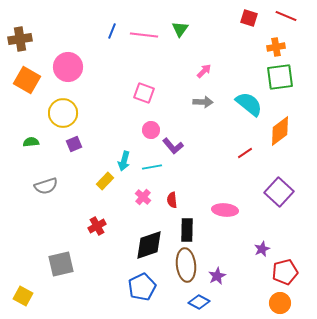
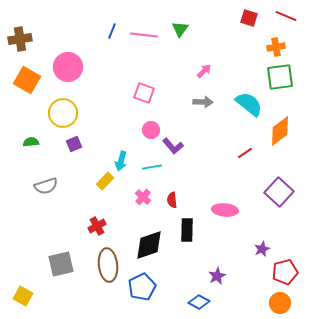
cyan arrow at (124, 161): moved 3 px left
brown ellipse at (186, 265): moved 78 px left
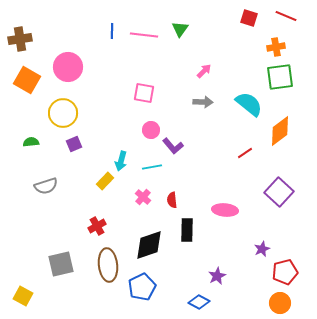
blue line at (112, 31): rotated 21 degrees counterclockwise
pink square at (144, 93): rotated 10 degrees counterclockwise
